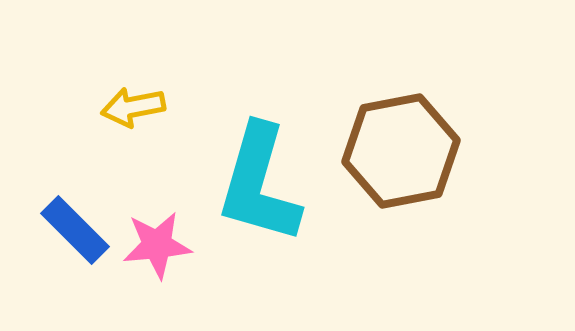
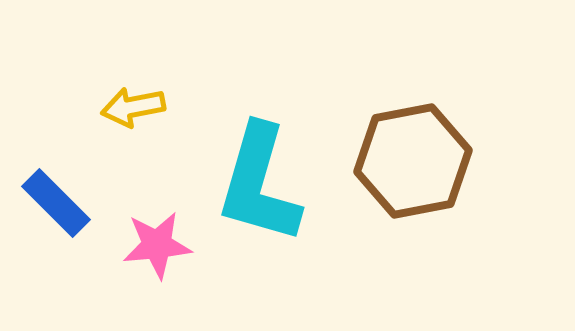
brown hexagon: moved 12 px right, 10 px down
blue rectangle: moved 19 px left, 27 px up
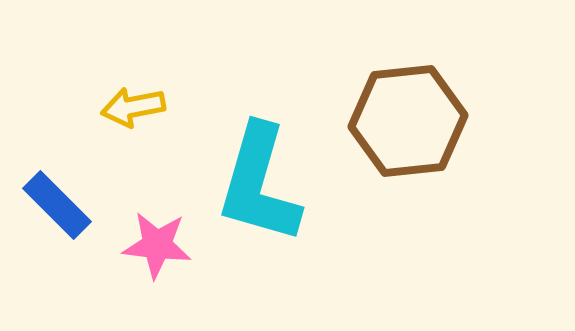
brown hexagon: moved 5 px left, 40 px up; rotated 5 degrees clockwise
blue rectangle: moved 1 px right, 2 px down
pink star: rotated 12 degrees clockwise
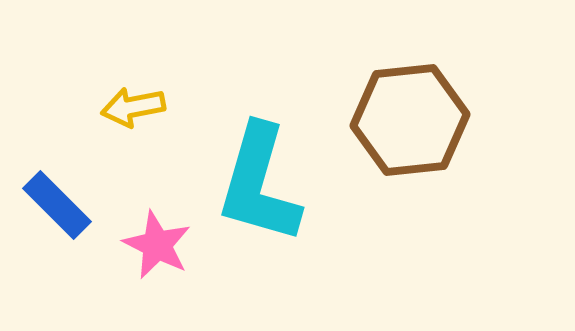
brown hexagon: moved 2 px right, 1 px up
pink star: rotated 20 degrees clockwise
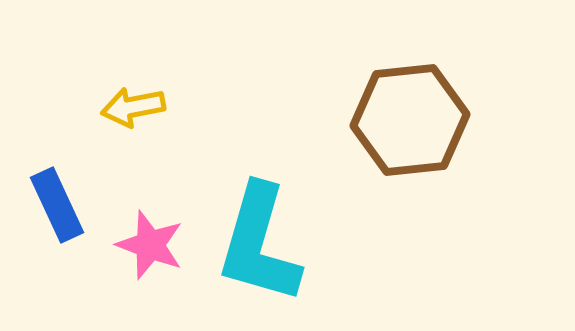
cyan L-shape: moved 60 px down
blue rectangle: rotated 20 degrees clockwise
pink star: moved 7 px left; rotated 6 degrees counterclockwise
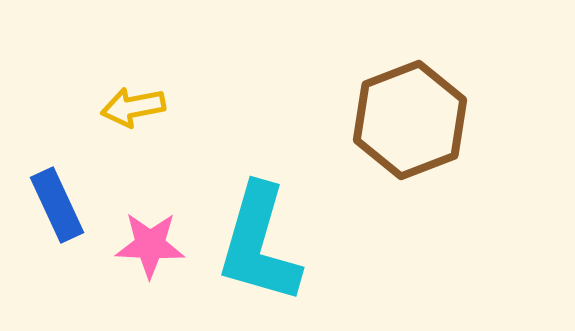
brown hexagon: rotated 15 degrees counterclockwise
pink star: rotated 18 degrees counterclockwise
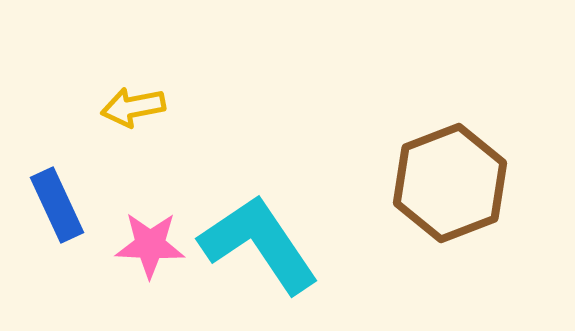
brown hexagon: moved 40 px right, 63 px down
cyan L-shape: rotated 130 degrees clockwise
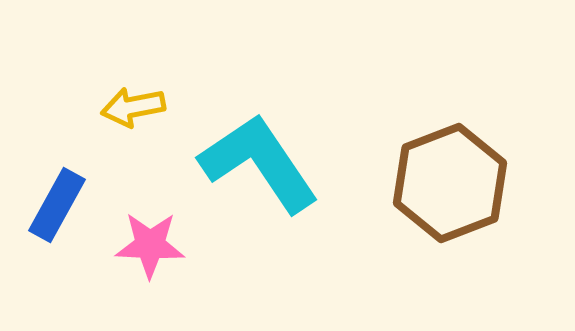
blue rectangle: rotated 54 degrees clockwise
cyan L-shape: moved 81 px up
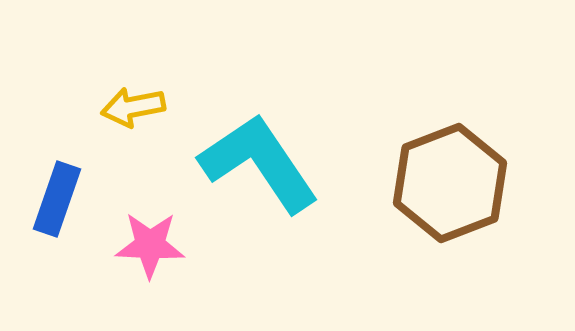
blue rectangle: moved 6 px up; rotated 10 degrees counterclockwise
